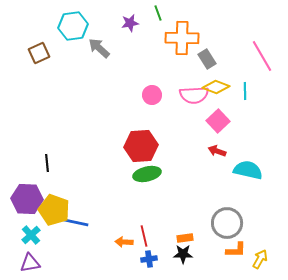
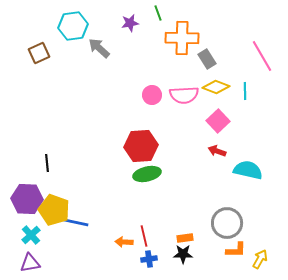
pink semicircle: moved 10 px left
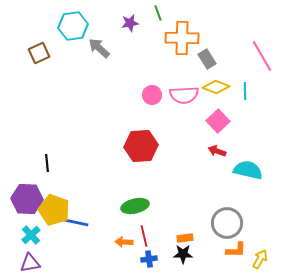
green ellipse: moved 12 px left, 32 px down
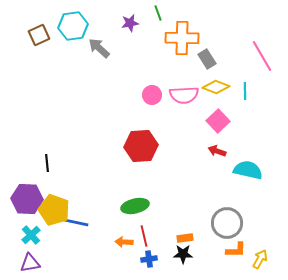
brown square: moved 18 px up
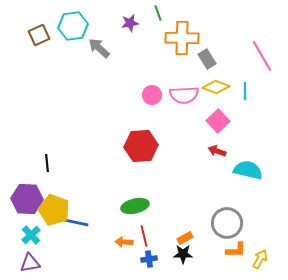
orange rectangle: rotated 21 degrees counterclockwise
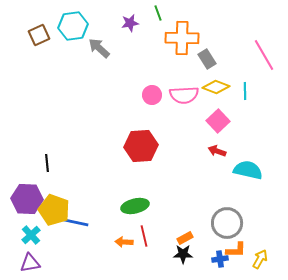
pink line: moved 2 px right, 1 px up
blue cross: moved 71 px right
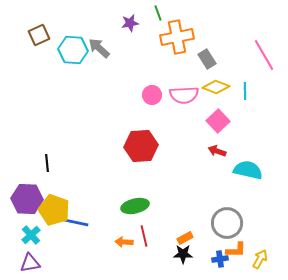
cyan hexagon: moved 24 px down; rotated 12 degrees clockwise
orange cross: moved 5 px left, 1 px up; rotated 12 degrees counterclockwise
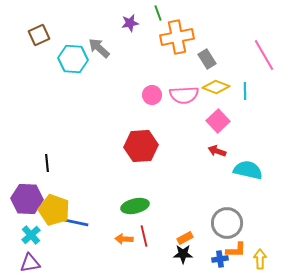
cyan hexagon: moved 9 px down
orange arrow: moved 3 px up
yellow arrow: rotated 30 degrees counterclockwise
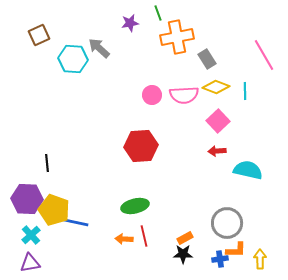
red arrow: rotated 24 degrees counterclockwise
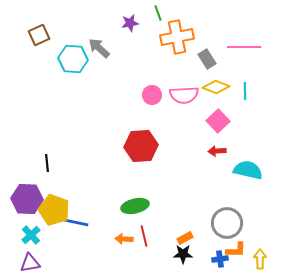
pink line: moved 20 px left, 8 px up; rotated 60 degrees counterclockwise
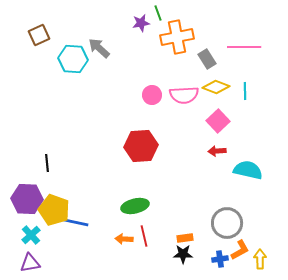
purple star: moved 11 px right
orange rectangle: rotated 21 degrees clockwise
orange L-shape: moved 4 px right; rotated 30 degrees counterclockwise
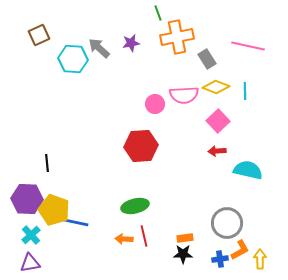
purple star: moved 10 px left, 20 px down
pink line: moved 4 px right, 1 px up; rotated 12 degrees clockwise
pink circle: moved 3 px right, 9 px down
